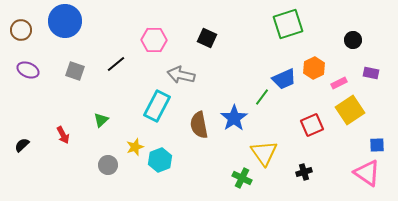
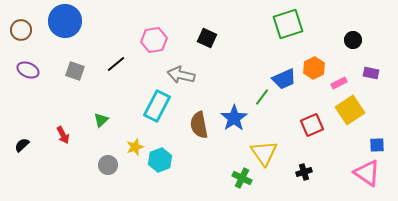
pink hexagon: rotated 10 degrees counterclockwise
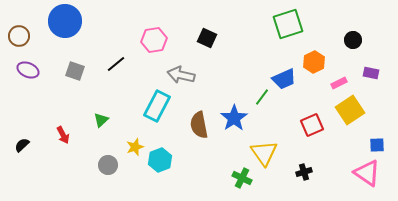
brown circle: moved 2 px left, 6 px down
orange hexagon: moved 6 px up
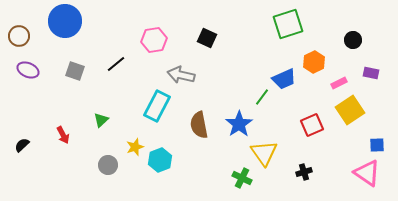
blue star: moved 5 px right, 6 px down
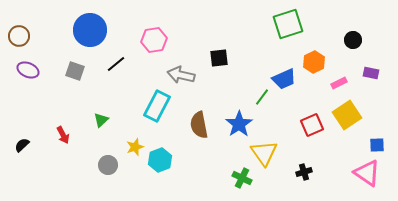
blue circle: moved 25 px right, 9 px down
black square: moved 12 px right, 20 px down; rotated 30 degrees counterclockwise
yellow square: moved 3 px left, 5 px down
